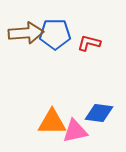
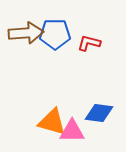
orange triangle: rotated 16 degrees clockwise
pink triangle: moved 3 px left; rotated 12 degrees clockwise
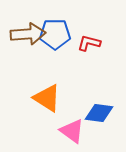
brown arrow: moved 2 px right, 1 px down
orange triangle: moved 5 px left, 24 px up; rotated 16 degrees clockwise
pink triangle: rotated 36 degrees clockwise
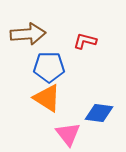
blue pentagon: moved 6 px left, 33 px down
red L-shape: moved 4 px left, 2 px up
pink triangle: moved 4 px left, 3 px down; rotated 16 degrees clockwise
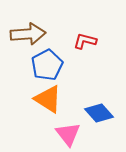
blue pentagon: moved 2 px left, 2 px up; rotated 28 degrees counterclockwise
orange triangle: moved 1 px right, 1 px down
blue diamond: rotated 40 degrees clockwise
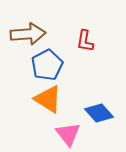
red L-shape: rotated 95 degrees counterclockwise
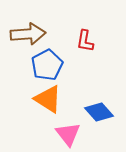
blue diamond: moved 1 px up
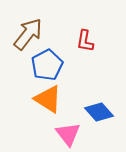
brown arrow: rotated 48 degrees counterclockwise
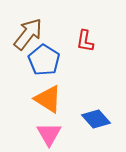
blue pentagon: moved 3 px left, 5 px up; rotated 12 degrees counterclockwise
blue diamond: moved 3 px left, 7 px down
pink triangle: moved 19 px left; rotated 8 degrees clockwise
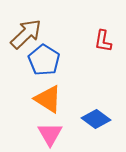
brown arrow: moved 2 px left; rotated 8 degrees clockwise
red L-shape: moved 18 px right
blue diamond: rotated 12 degrees counterclockwise
pink triangle: moved 1 px right
